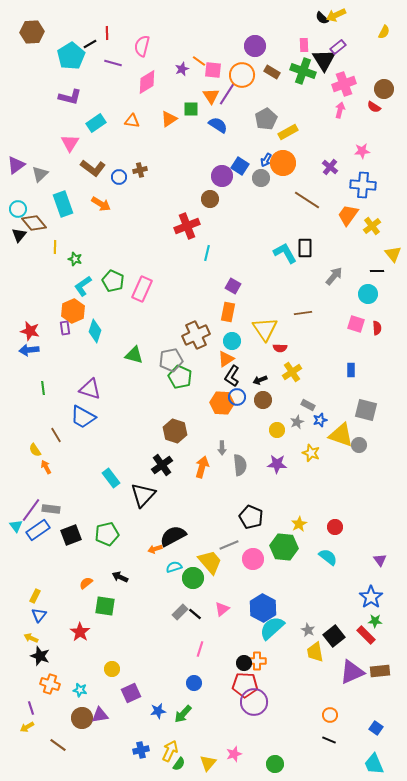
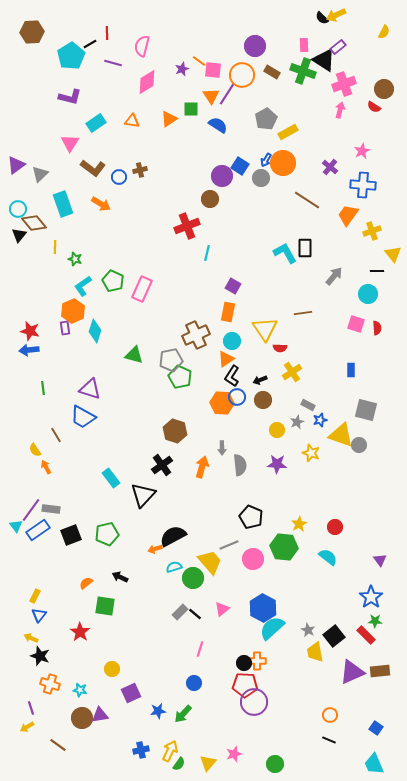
black triangle at (324, 60): rotated 25 degrees counterclockwise
pink star at (362, 151): rotated 21 degrees counterclockwise
yellow cross at (372, 226): moved 5 px down; rotated 18 degrees clockwise
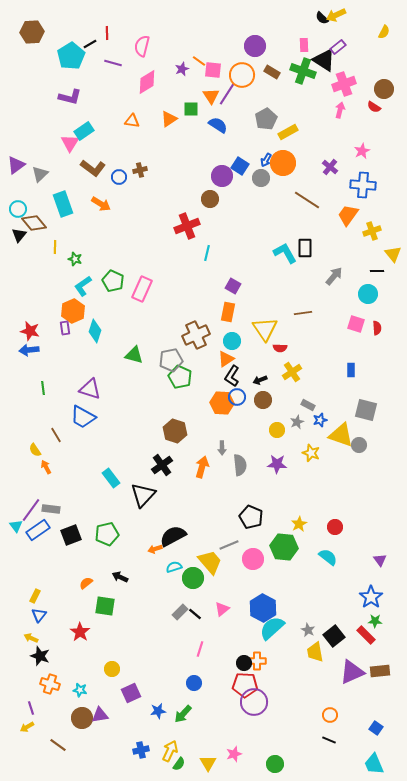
cyan rectangle at (96, 123): moved 12 px left, 8 px down
yellow triangle at (208, 763): rotated 12 degrees counterclockwise
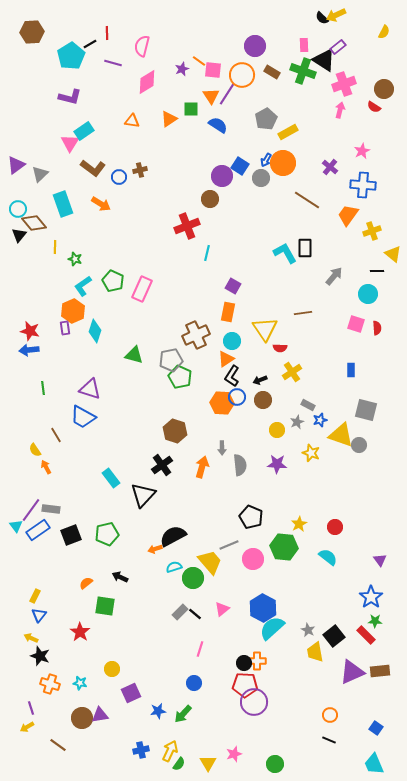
yellow triangle at (393, 254): rotated 12 degrees counterclockwise
cyan star at (80, 690): moved 7 px up
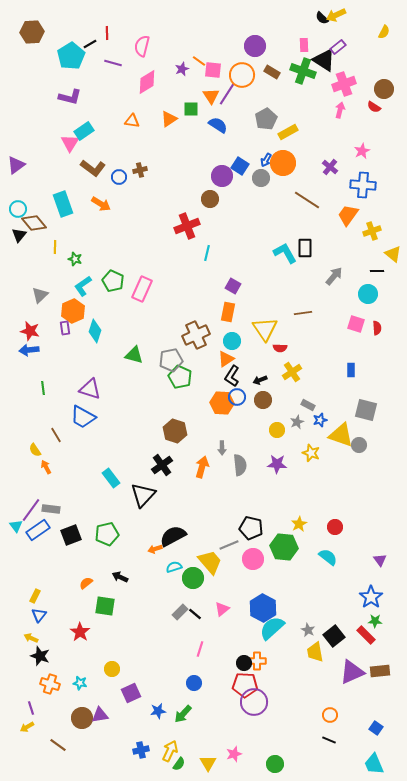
gray triangle at (40, 174): moved 121 px down
black pentagon at (251, 517): moved 11 px down; rotated 10 degrees counterclockwise
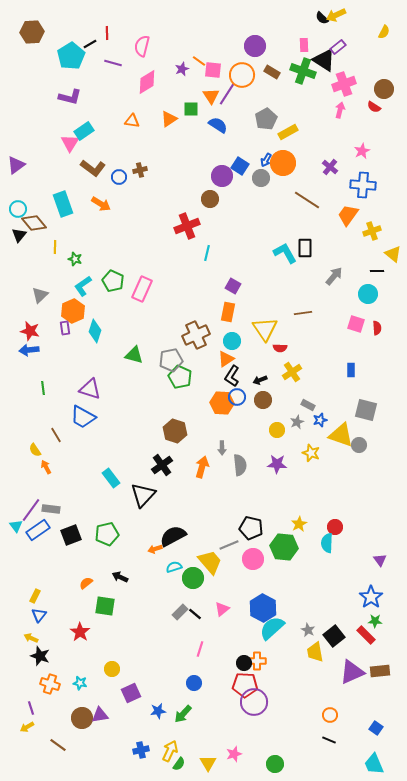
cyan semicircle at (328, 557): moved 1 px left, 14 px up; rotated 126 degrees counterclockwise
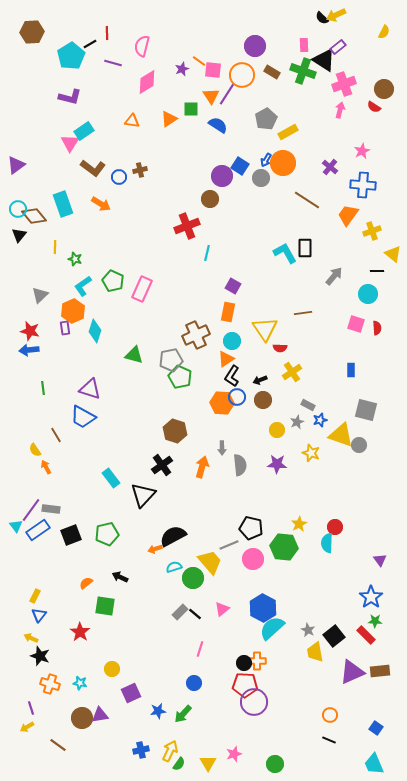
brown diamond at (34, 223): moved 7 px up
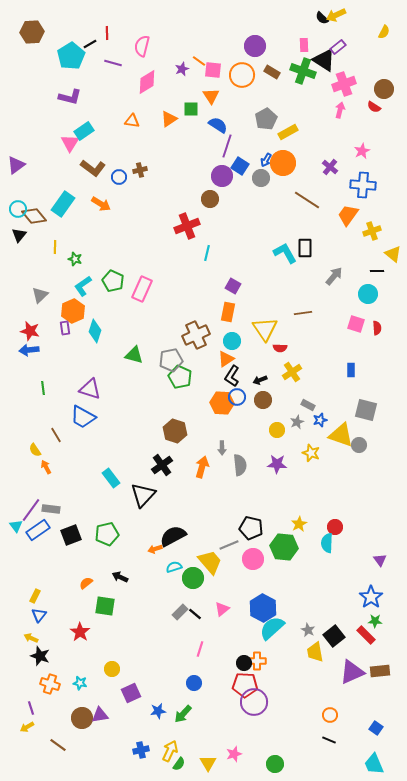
purple line at (227, 94): moved 52 px down; rotated 15 degrees counterclockwise
cyan rectangle at (63, 204): rotated 55 degrees clockwise
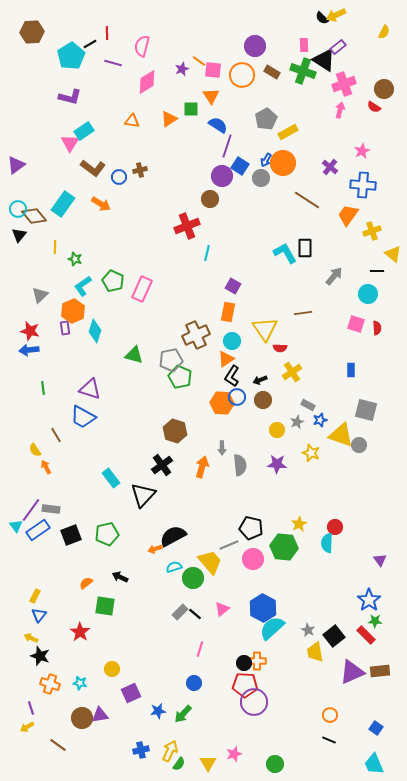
blue star at (371, 597): moved 2 px left, 3 px down
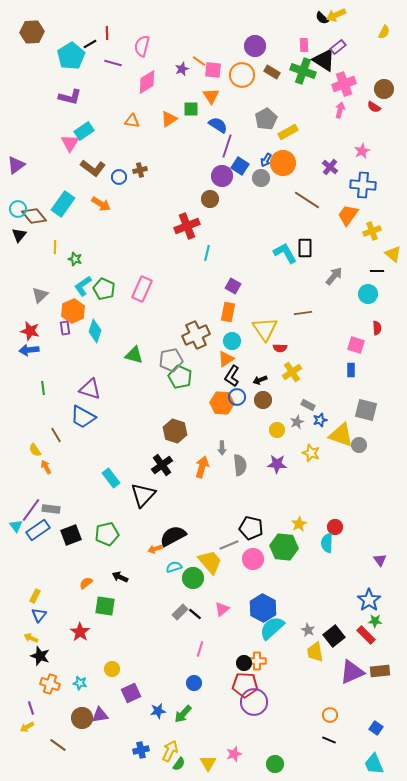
green pentagon at (113, 281): moved 9 px left, 8 px down
pink square at (356, 324): moved 21 px down
